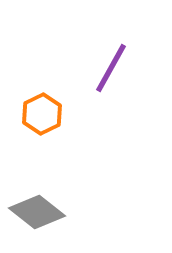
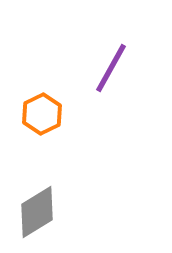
gray diamond: rotated 70 degrees counterclockwise
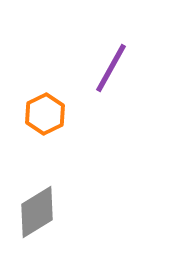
orange hexagon: moved 3 px right
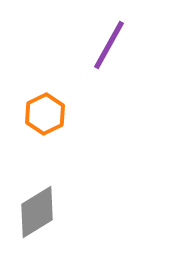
purple line: moved 2 px left, 23 px up
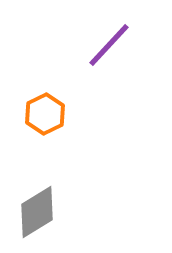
purple line: rotated 14 degrees clockwise
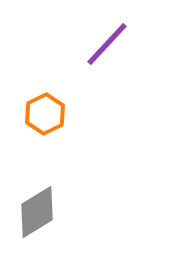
purple line: moved 2 px left, 1 px up
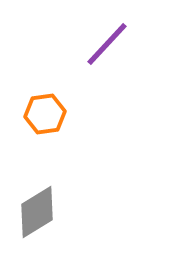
orange hexagon: rotated 18 degrees clockwise
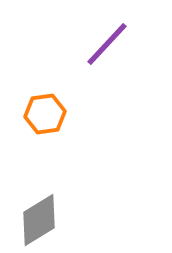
gray diamond: moved 2 px right, 8 px down
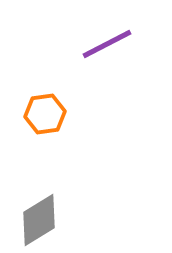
purple line: rotated 20 degrees clockwise
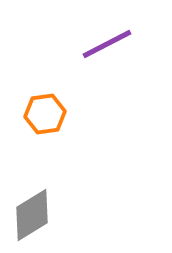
gray diamond: moved 7 px left, 5 px up
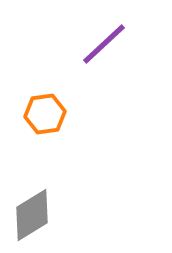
purple line: moved 3 px left; rotated 16 degrees counterclockwise
